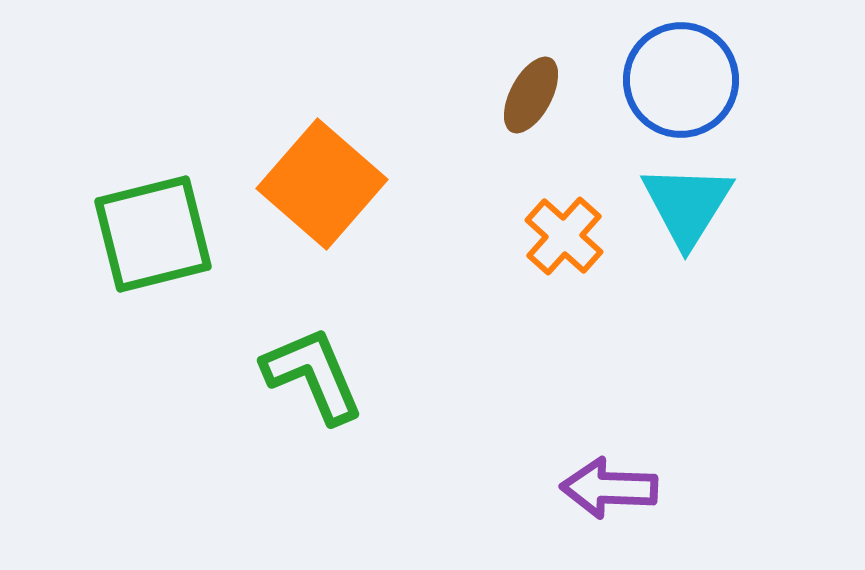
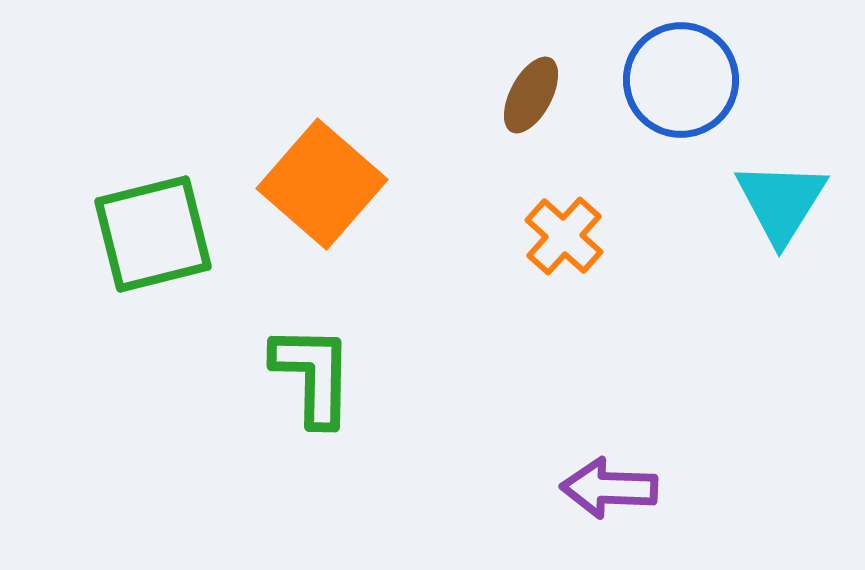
cyan triangle: moved 94 px right, 3 px up
green L-shape: rotated 24 degrees clockwise
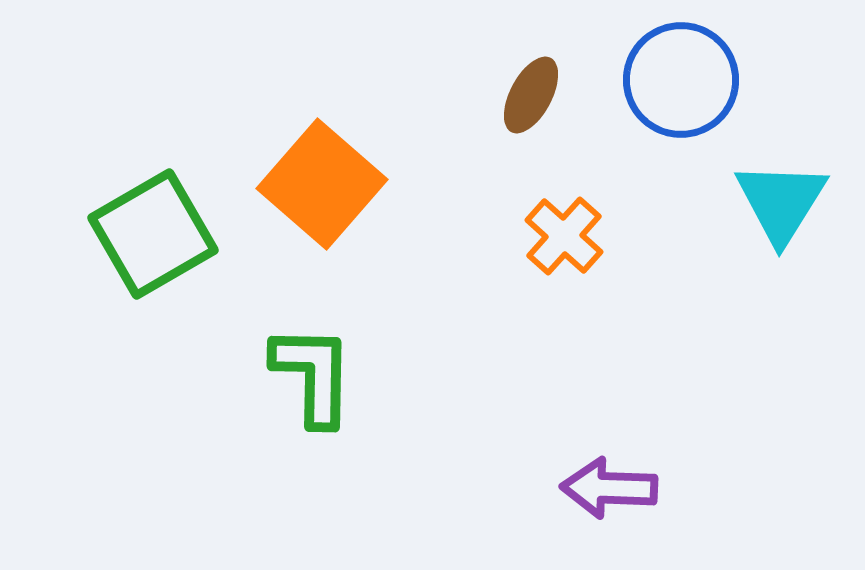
green square: rotated 16 degrees counterclockwise
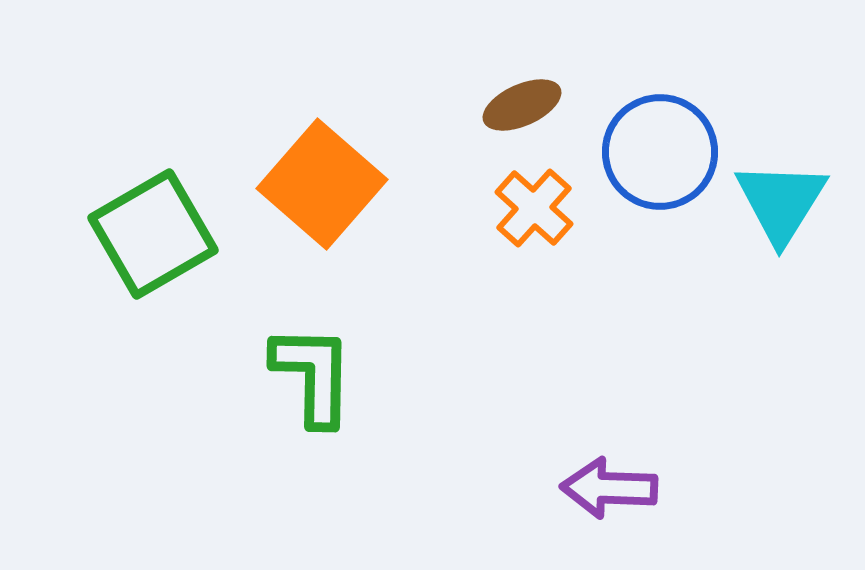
blue circle: moved 21 px left, 72 px down
brown ellipse: moved 9 px left, 10 px down; rotated 38 degrees clockwise
orange cross: moved 30 px left, 28 px up
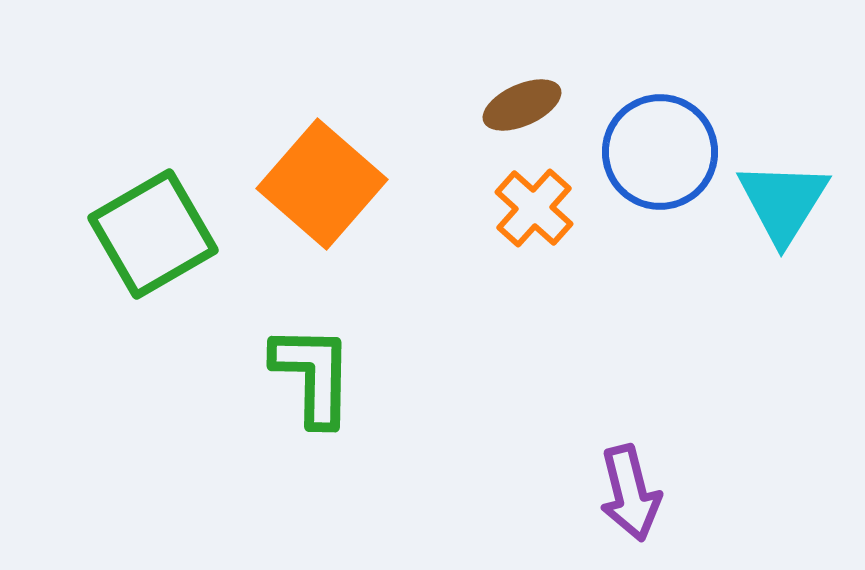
cyan triangle: moved 2 px right
purple arrow: moved 21 px right, 5 px down; rotated 106 degrees counterclockwise
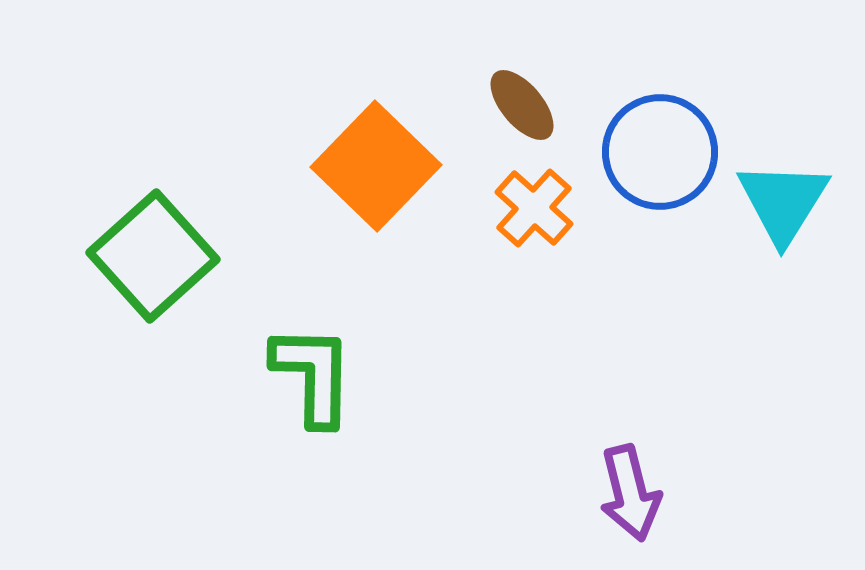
brown ellipse: rotated 74 degrees clockwise
orange square: moved 54 px right, 18 px up; rotated 3 degrees clockwise
green square: moved 22 px down; rotated 12 degrees counterclockwise
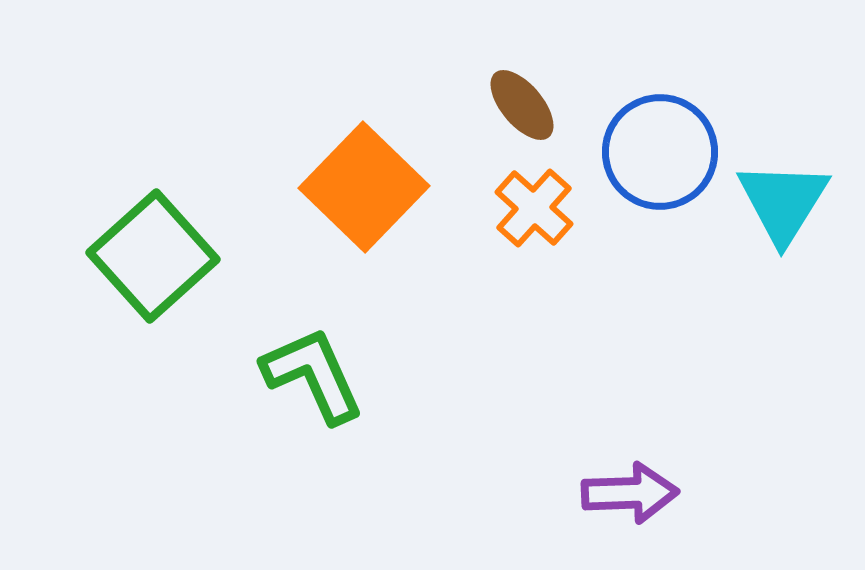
orange square: moved 12 px left, 21 px down
green L-shape: rotated 25 degrees counterclockwise
purple arrow: rotated 78 degrees counterclockwise
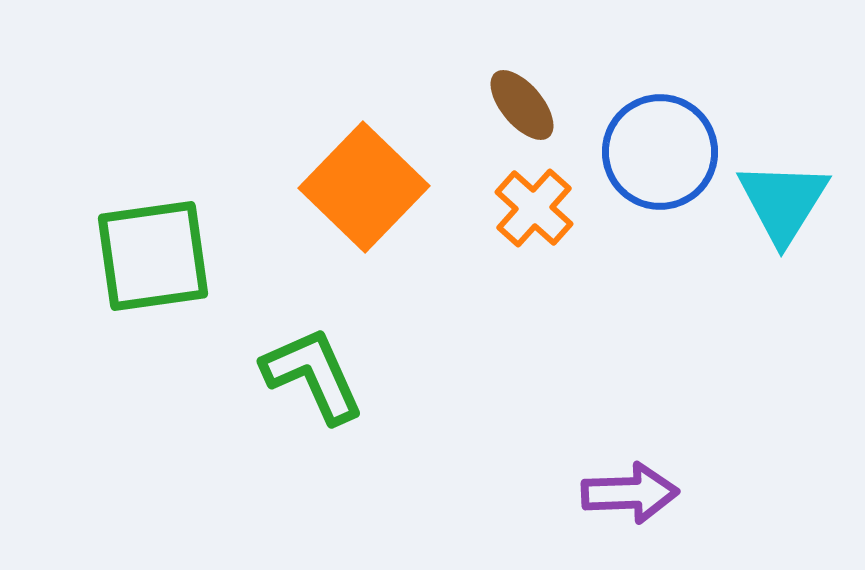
green square: rotated 34 degrees clockwise
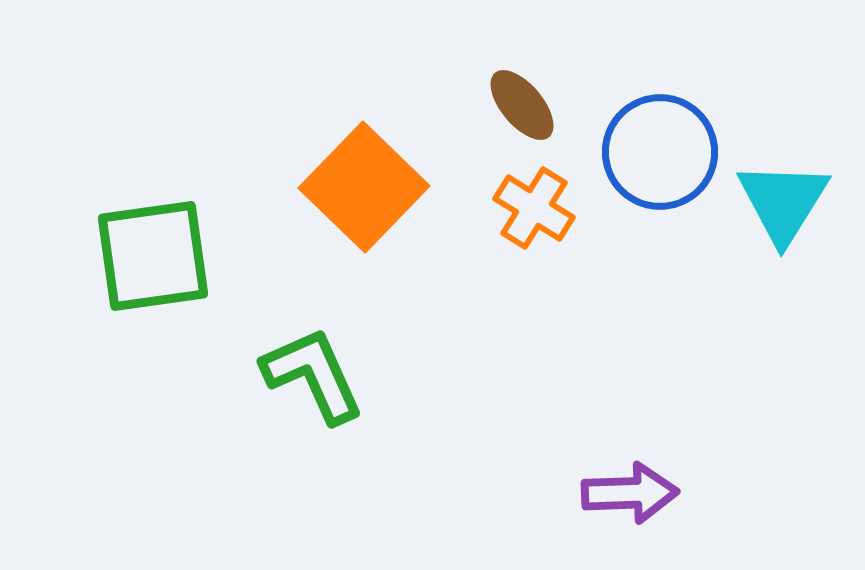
orange cross: rotated 10 degrees counterclockwise
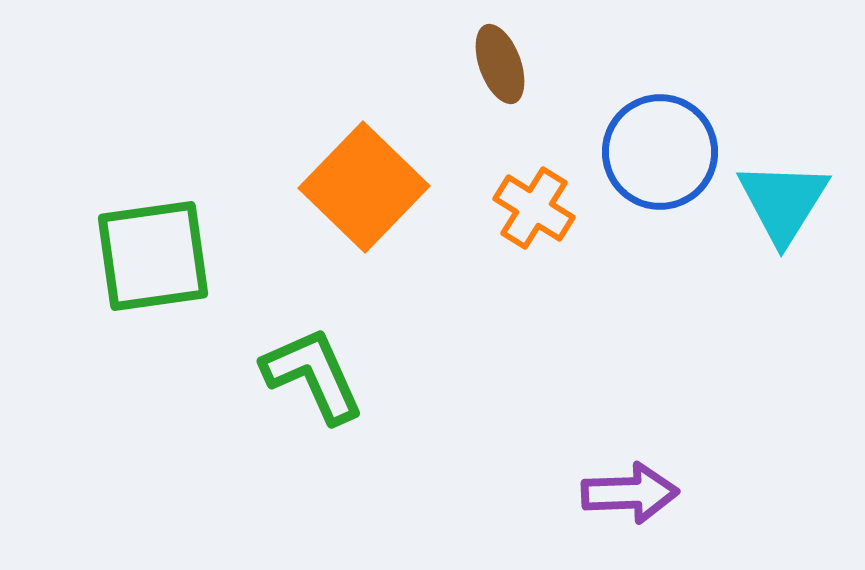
brown ellipse: moved 22 px left, 41 px up; rotated 20 degrees clockwise
